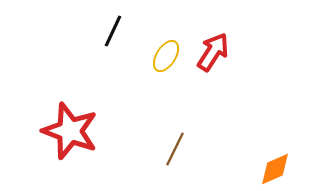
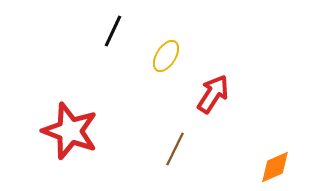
red arrow: moved 42 px down
orange diamond: moved 2 px up
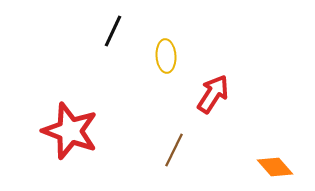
yellow ellipse: rotated 36 degrees counterclockwise
brown line: moved 1 px left, 1 px down
orange diamond: rotated 72 degrees clockwise
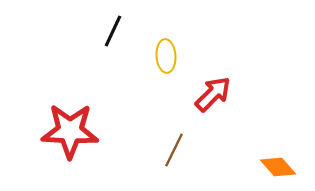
red arrow: rotated 12 degrees clockwise
red star: rotated 18 degrees counterclockwise
orange diamond: moved 3 px right
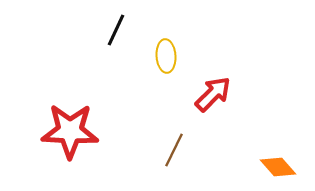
black line: moved 3 px right, 1 px up
